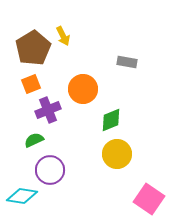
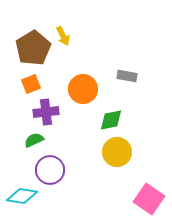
gray rectangle: moved 14 px down
purple cross: moved 2 px left, 2 px down; rotated 15 degrees clockwise
green diamond: rotated 10 degrees clockwise
yellow circle: moved 2 px up
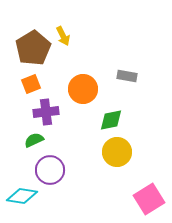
pink square: rotated 24 degrees clockwise
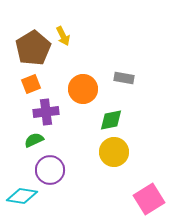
gray rectangle: moved 3 px left, 2 px down
yellow circle: moved 3 px left
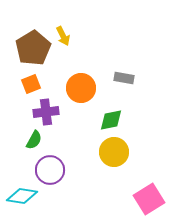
orange circle: moved 2 px left, 1 px up
green semicircle: rotated 144 degrees clockwise
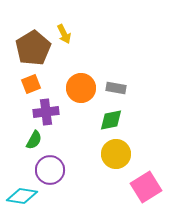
yellow arrow: moved 1 px right, 2 px up
gray rectangle: moved 8 px left, 10 px down
yellow circle: moved 2 px right, 2 px down
pink square: moved 3 px left, 12 px up
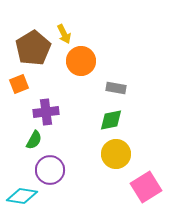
orange square: moved 12 px left
orange circle: moved 27 px up
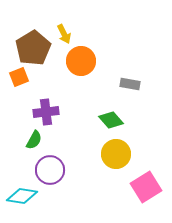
orange square: moved 7 px up
gray rectangle: moved 14 px right, 4 px up
green diamond: rotated 60 degrees clockwise
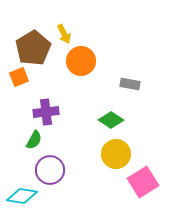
green diamond: rotated 15 degrees counterclockwise
pink square: moved 3 px left, 5 px up
